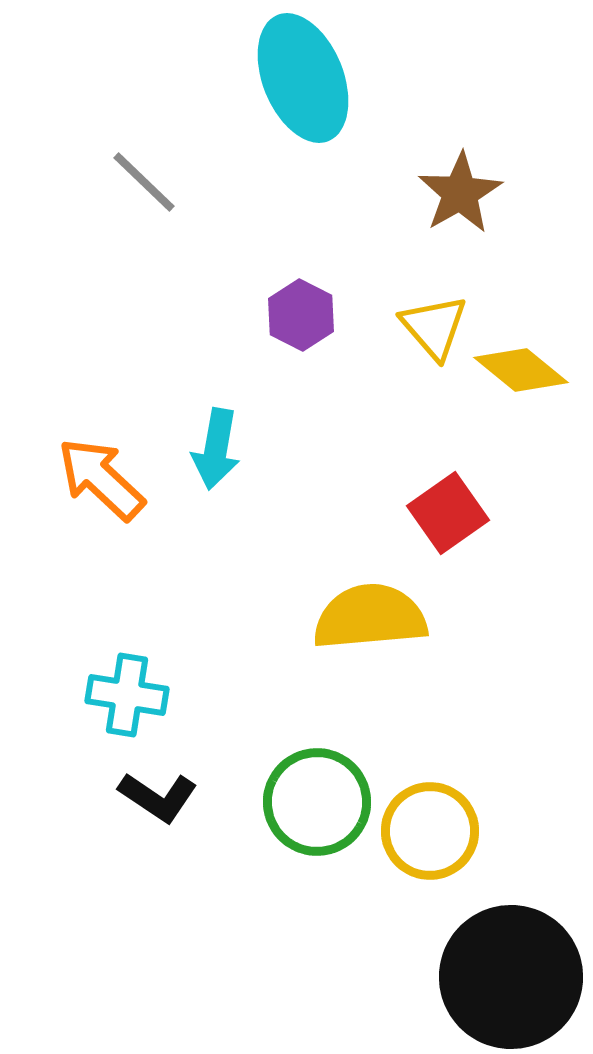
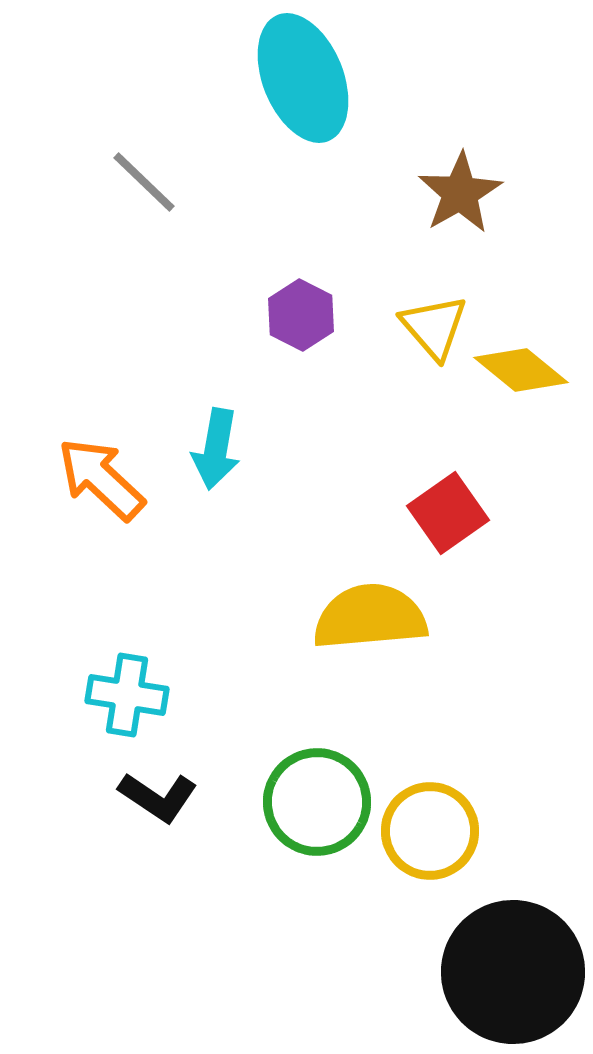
black circle: moved 2 px right, 5 px up
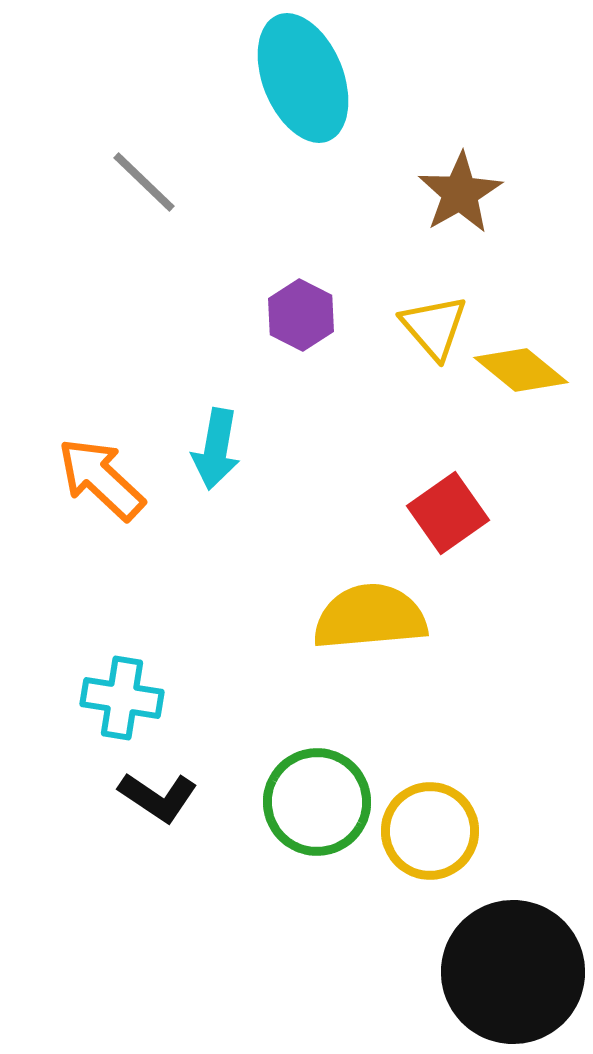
cyan cross: moved 5 px left, 3 px down
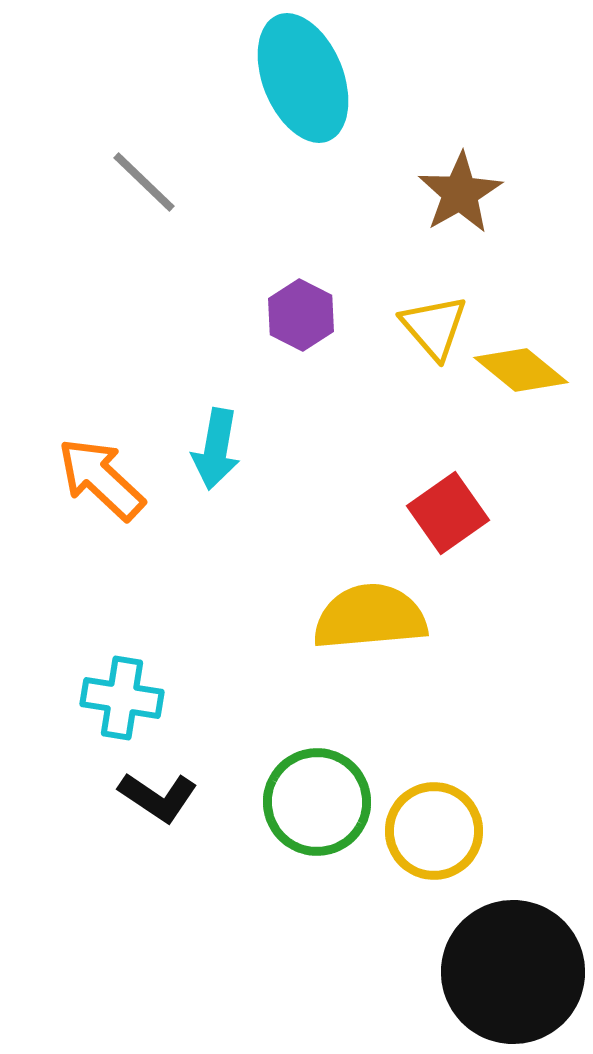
yellow circle: moved 4 px right
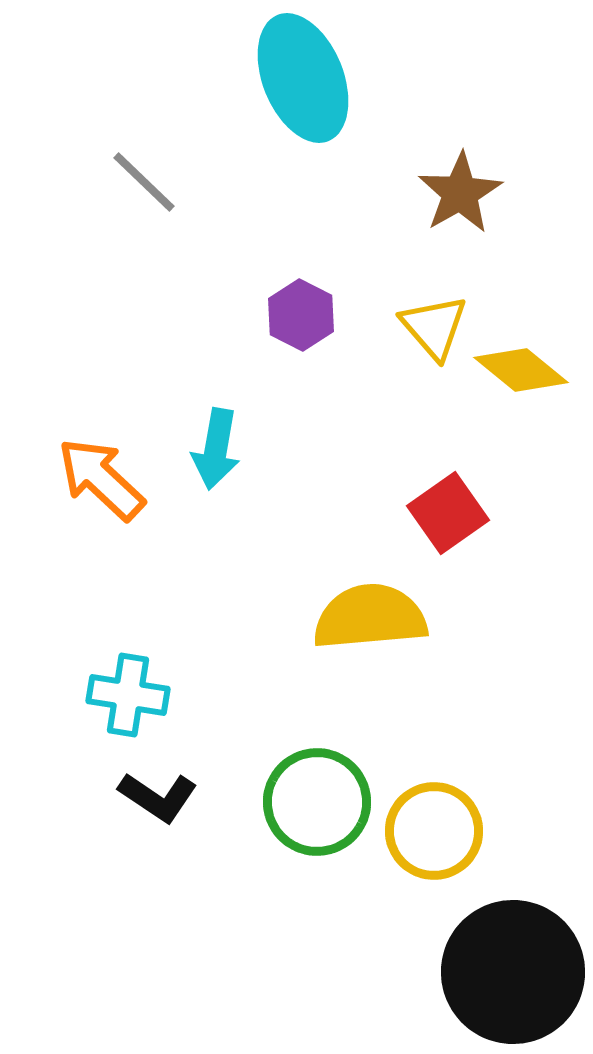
cyan cross: moved 6 px right, 3 px up
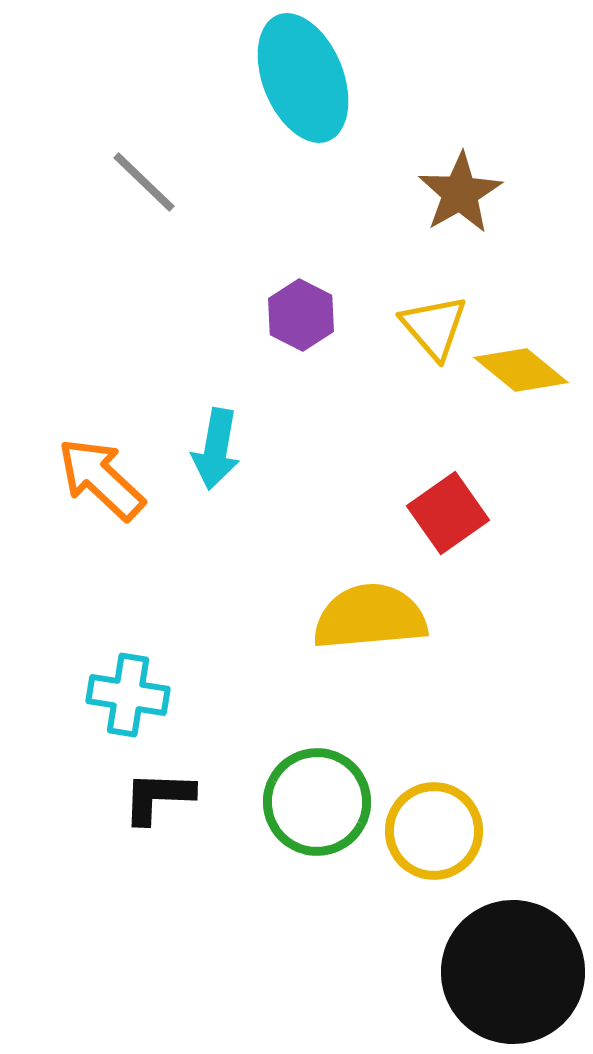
black L-shape: rotated 148 degrees clockwise
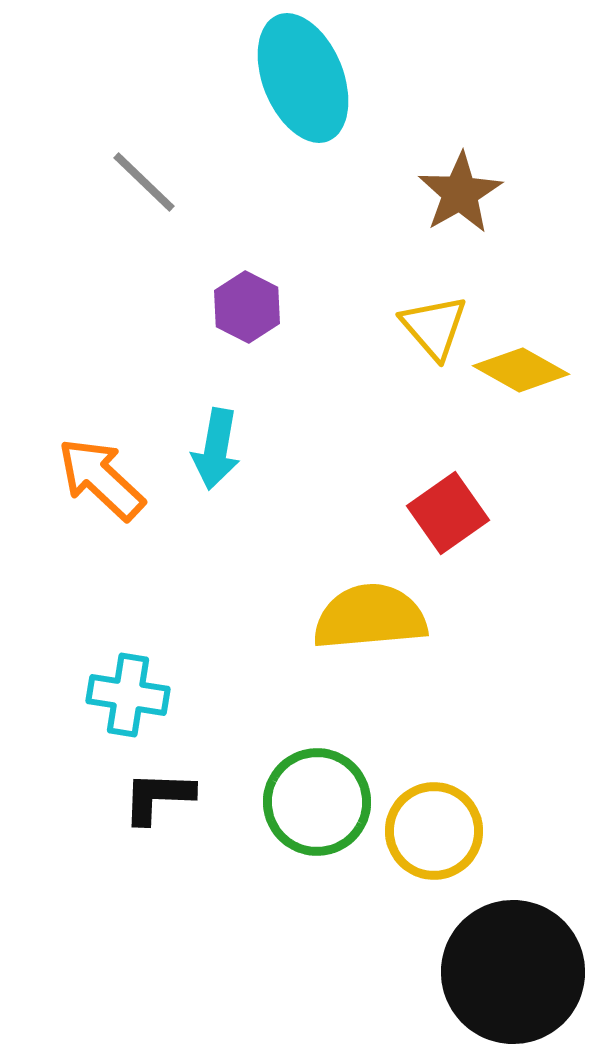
purple hexagon: moved 54 px left, 8 px up
yellow diamond: rotated 10 degrees counterclockwise
